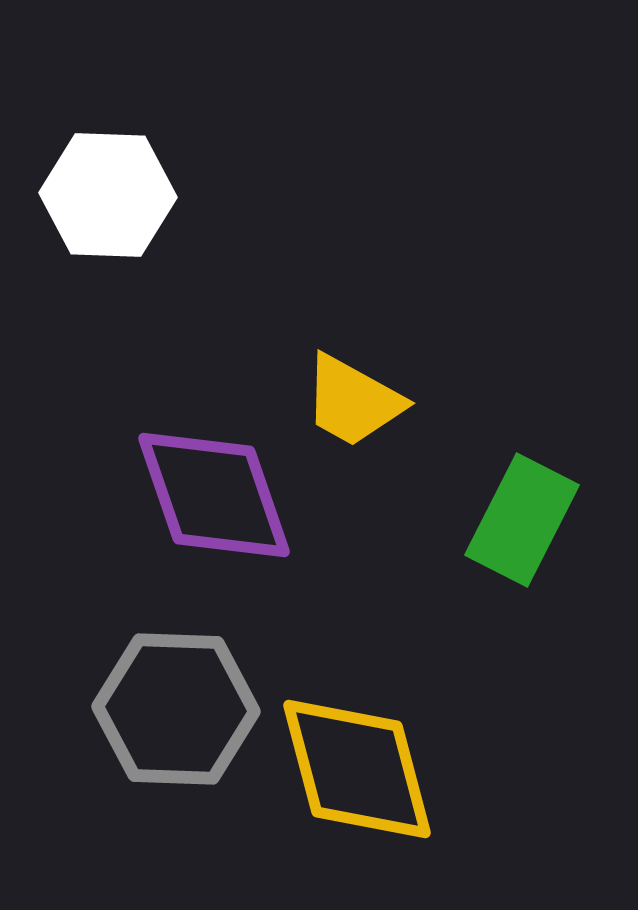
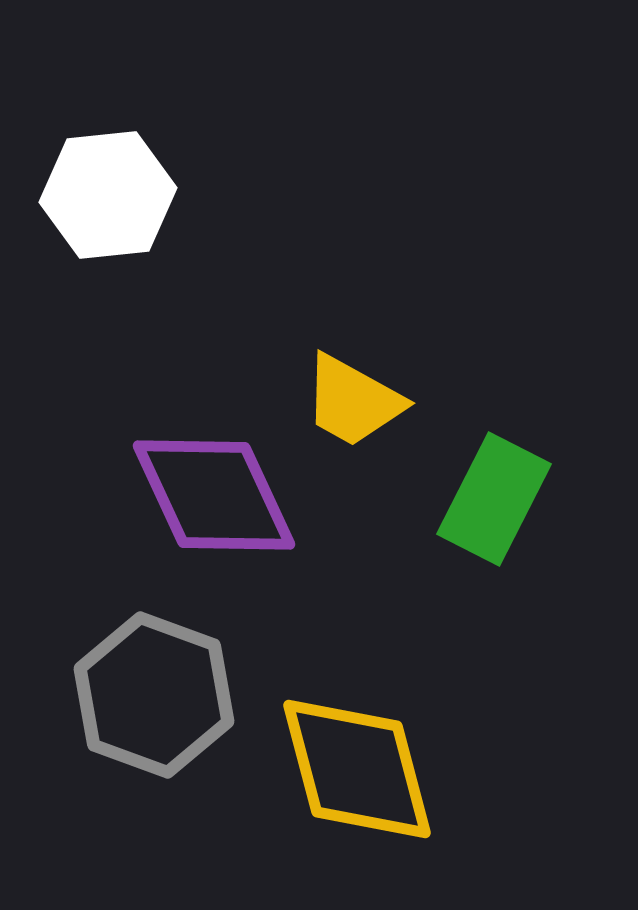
white hexagon: rotated 8 degrees counterclockwise
purple diamond: rotated 6 degrees counterclockwise
green rectangle: moved 28 px left, 21 px up
gray hexagon: moved 22 px left, 14 px up; rotated 18 degrees clockwise
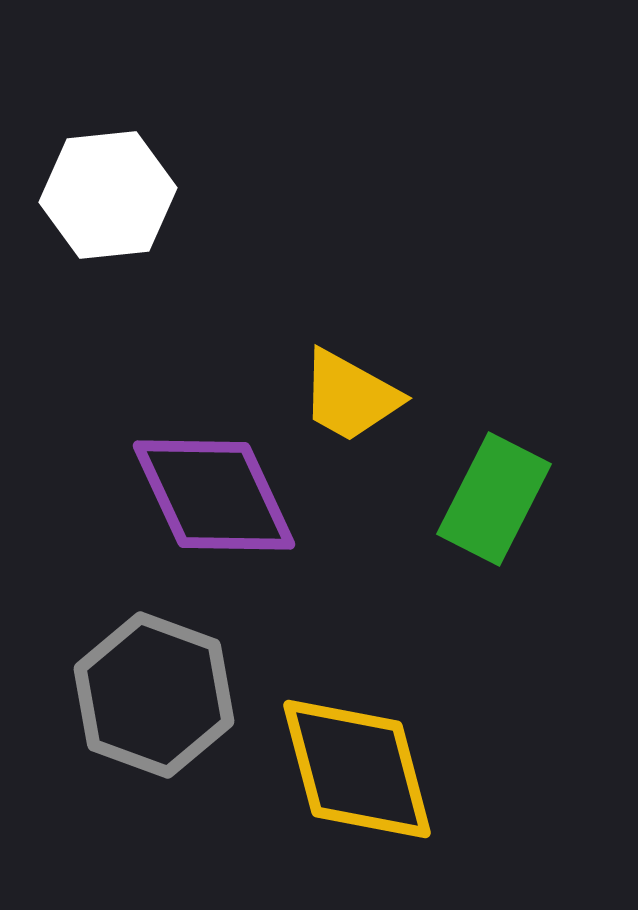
yellow trapezoid: moved 3 px left, 5 px up
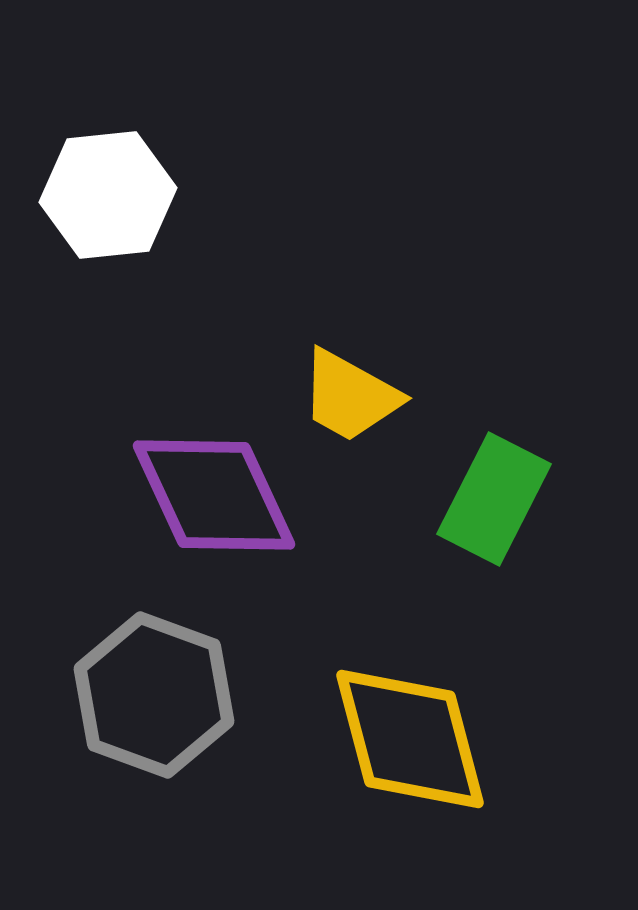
yellow diamond: moved 53 px right, 30 px up
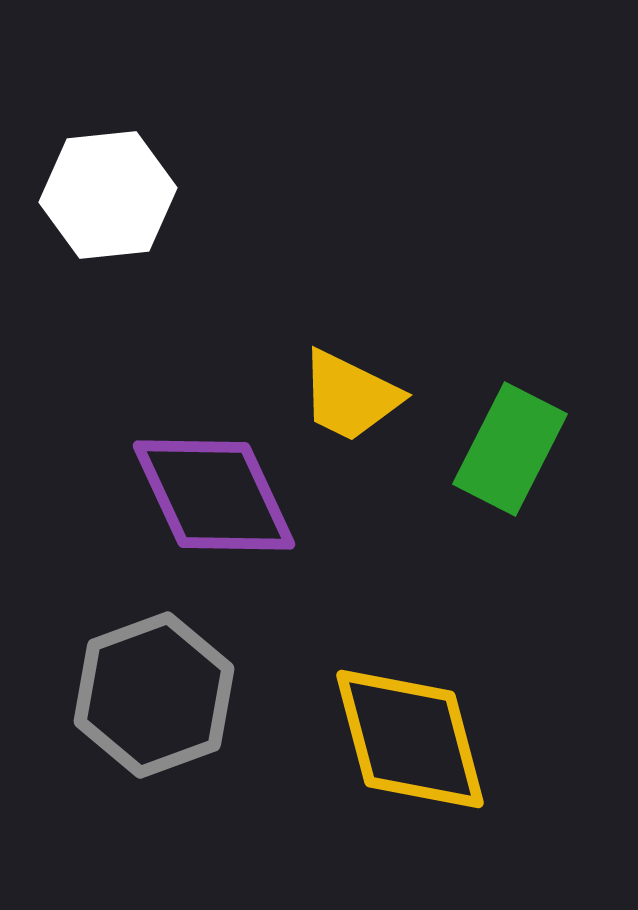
yellow trapezoid: rotated 3 degrees counterclockwise
green rectangle: moved 16 px right, 50 px up
gray hexagon: rotated 20 degrees clockwise
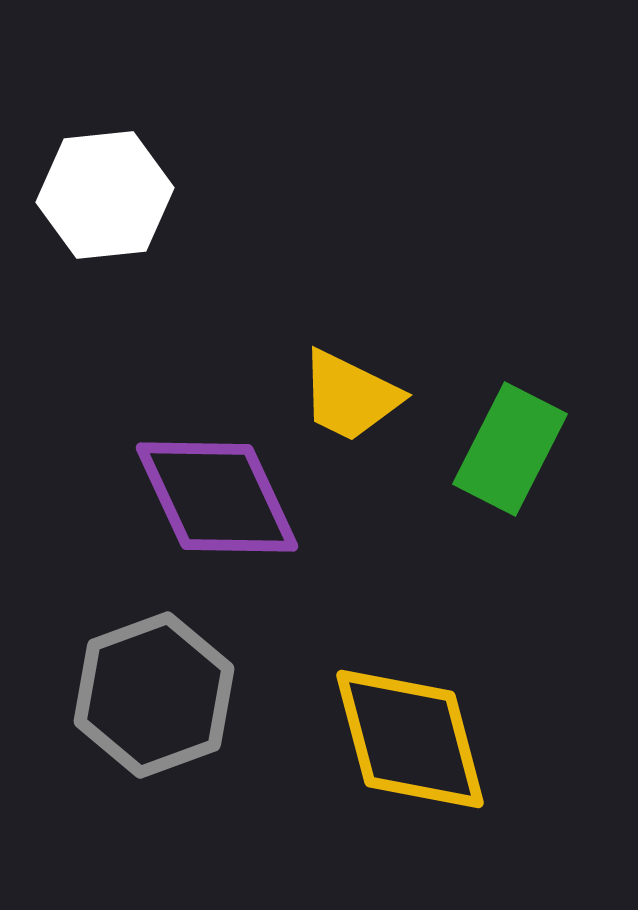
white hexagon: moved 3 px left
purple diamond: moved 3 px right, 2 px down
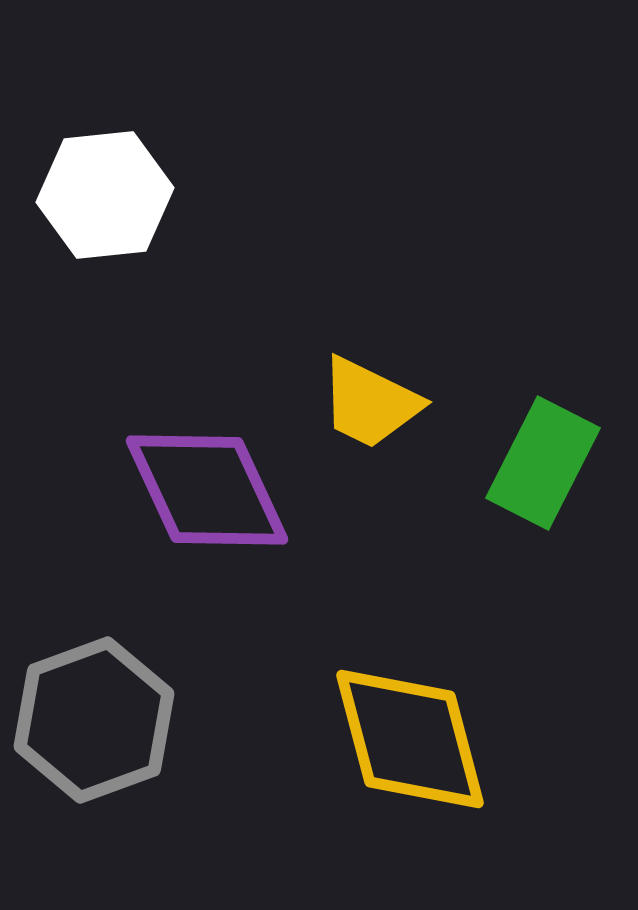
yellow trapezoid: moved 20 px right, 7 px down
green rectangle: moved 33 px right, 14 px down
purple diamond: moved 10 px left, 7 px up
gray hexagon: moved 60 px left, 25 px down
